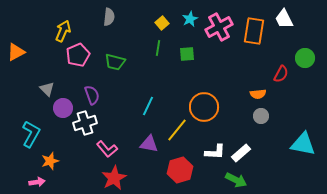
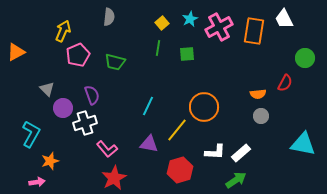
red semicircle: moved 4 px right, 9 px down
green arrow: rotated 60 degrees counterclockwise
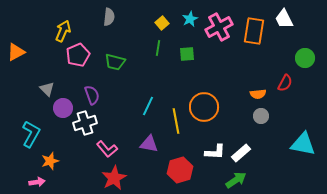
yellow line: moved 1 px left, 9 px up; rotated 50 degrees counterclockwise
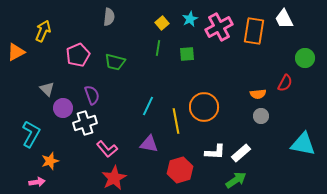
yellow arrow: moved 20 px left
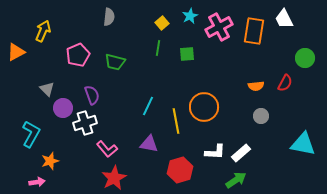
cyan star: moved 3 px up
orange semicircle: moved 2 px left, 8 px up
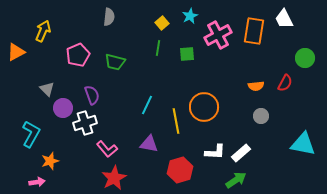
pink cross: moved 1 px left, 8 px down
cyan line: moved 1 px left, 1 px up
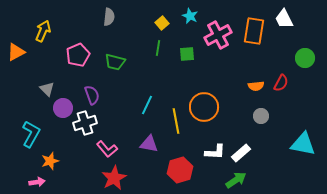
cyan star: rotated 21 degrees counterclockwise
red semicircle: moved 4 px left
